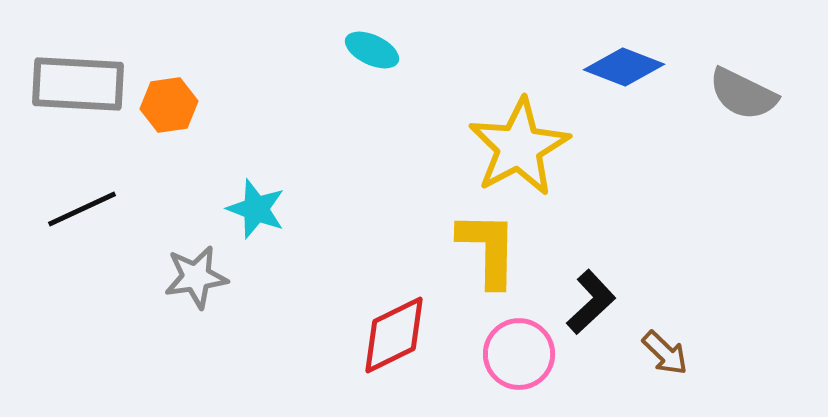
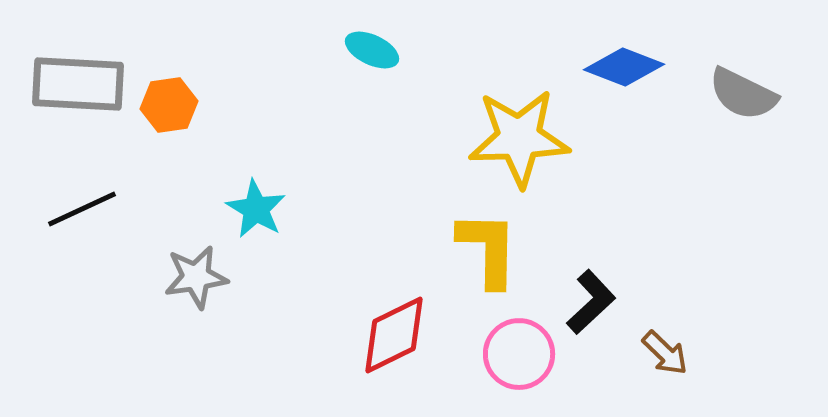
yellow star: moved 9 px up; rotated 26 degrees clockwise
cyan star: rotated 10 degrees clockwise
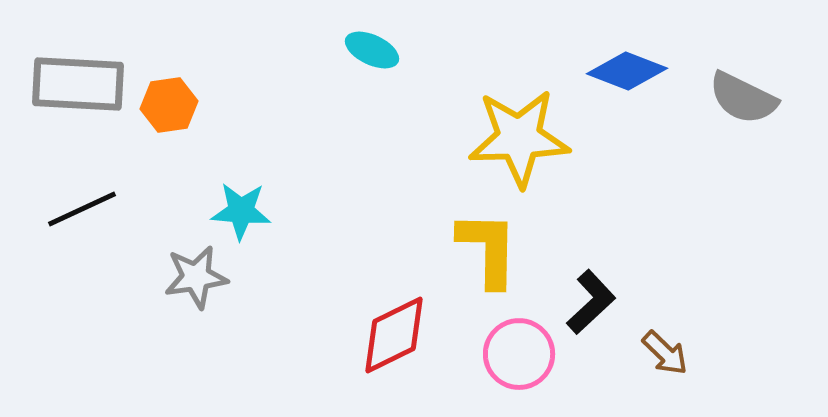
blue diamond: moved 3 px right, 4 px down
gray semicircle: moved 4 px down
cyan star: moved 15 px left, 2 px down; rotated 26 degrees counterclockwise
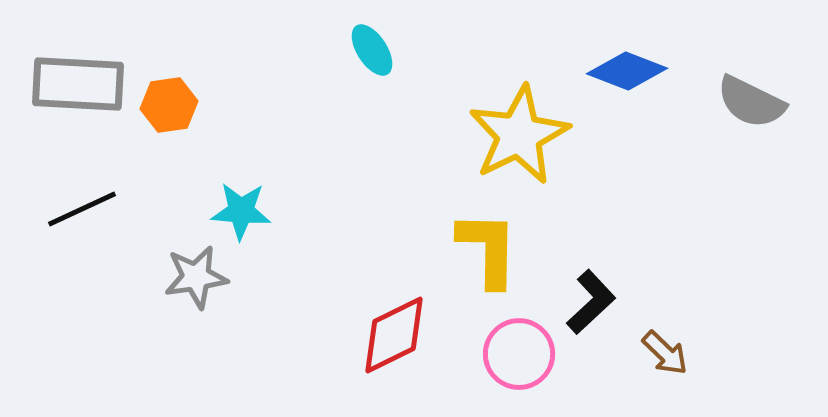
cyan ellipse: rotated 32 degrees clockwise
gray semicircle: moved 8 px right, 4 px down
yellow star: moved 3 px up; rotated 24 degrees counterclockwise
